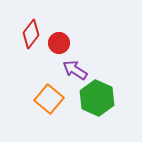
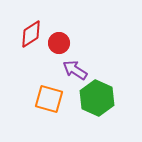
red diamond: rotated 20 degrees clockwise
orange square: rotated 24 degrees counterclockwise
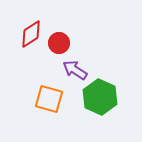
green hexagon: moved 3 px right, 1 px up
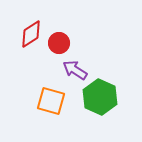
orange square: moved 2 px right, 2 px down
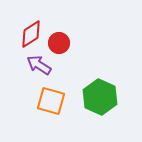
purple arrow: moved 36 px left, 5 px up
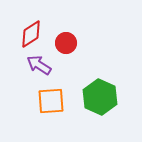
red circle: moved 7 px right
orange square: rotated 20 degrees counterclockwise
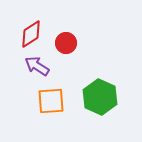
purple arrow: moved 2 px left, 1 px down
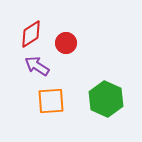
green hexagon: moved 6 px right, 2 px down
